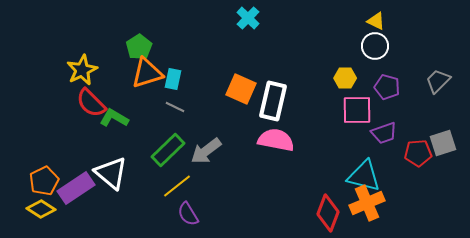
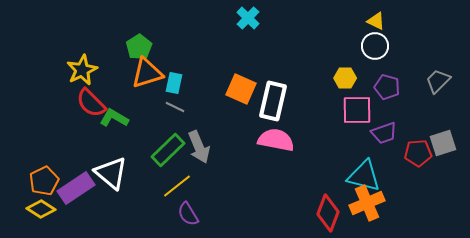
cyan rectangle: moved 1 px right, 4 px down
gray arrow: moved 7 px left, 4 px up; rotated 76 degrees counterclockwise
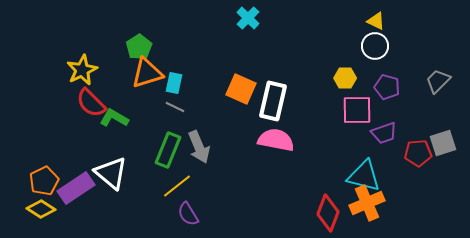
green rectangle: rotated 24 degrees counterclockwise
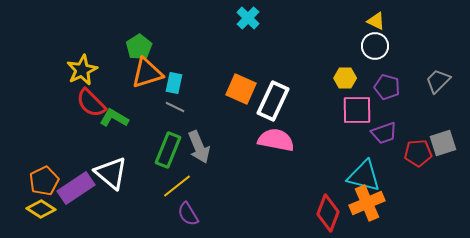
white rectangle: rotated 12 degrees clockwise
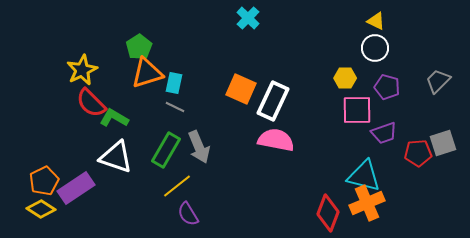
white circle: moved 2 px down
green rectangle: moved 2 px left; rotated 8 degrees clockwise
white triangle: moved 5 px right, 16 px up; rotated 21 degrees counterclockwise
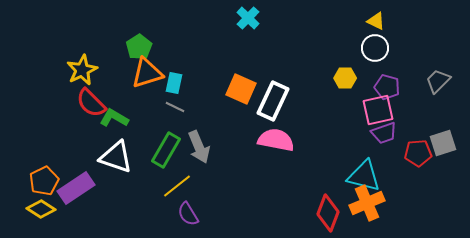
pink square: moved 21 px right; rotated 12 degrees counterclockwise
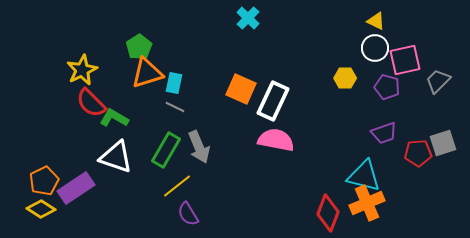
pink square: moved 27 px right, 50 px up
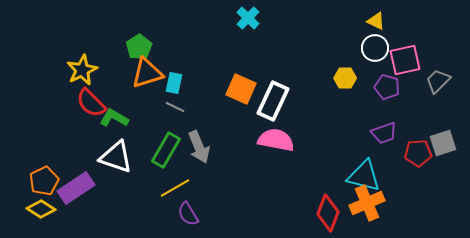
yellow line: moved 2 px left, 2 px down; rotated 8 degrees clockwise
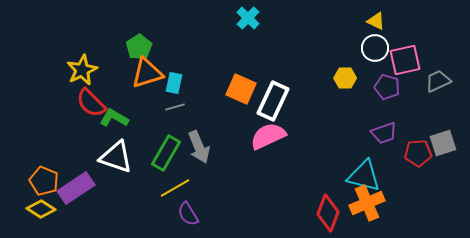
gray trapezoid: rotated 20 degrees clockwise
gray line: rotated 42 degrees counterclockwise
pink semicircle: moved 8 px left, 4 px up; rotated 36 degrees counterclockwise
green rectangle: moved 3 px down
orange pentagon: rotated 24 degrees counterclockwise
